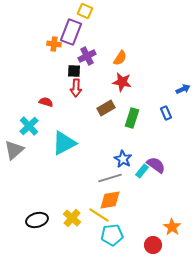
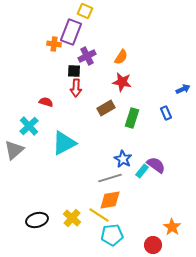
orange semicircle: moved 1 px right, 1 px up
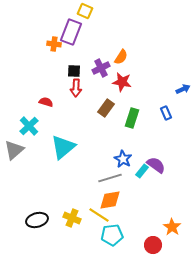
purple cross: moved 14 px right, 12 px down
brown rectangle: rotated 24 degrees counterclockwise
cyan triangle: moved 1 px left, 4 px down; rotated 12 degrees counterclockwise
yellow cross: rotated 18 degrees counterclockwise
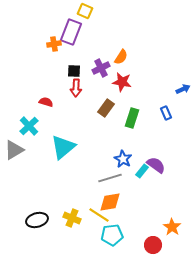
orange cross: rotated 16 degrees counterclockwise
gray triangle: rotated 10 degrees clockwise
orange diamond: moved 2 px down
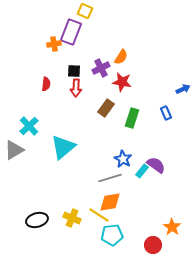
red semicircle: moved 18 px up; rotated 80 degrees clockwise
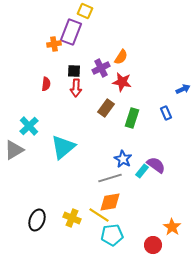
black ellipse: rotated 55 degrees counterclockwise
